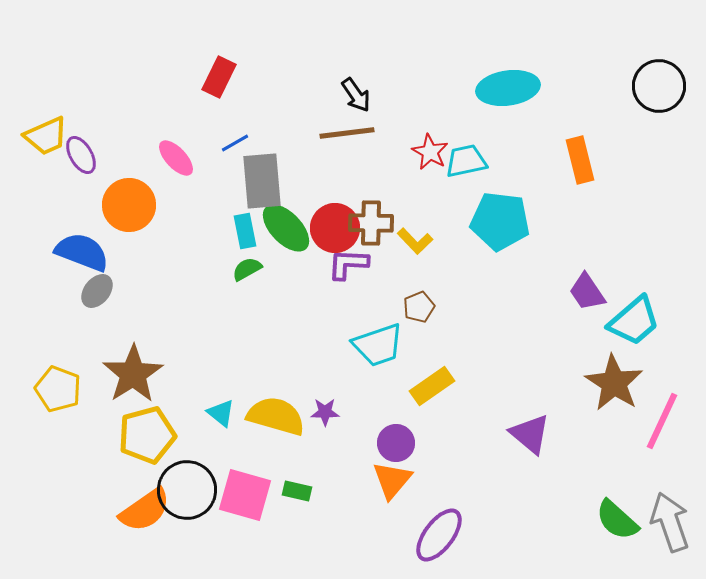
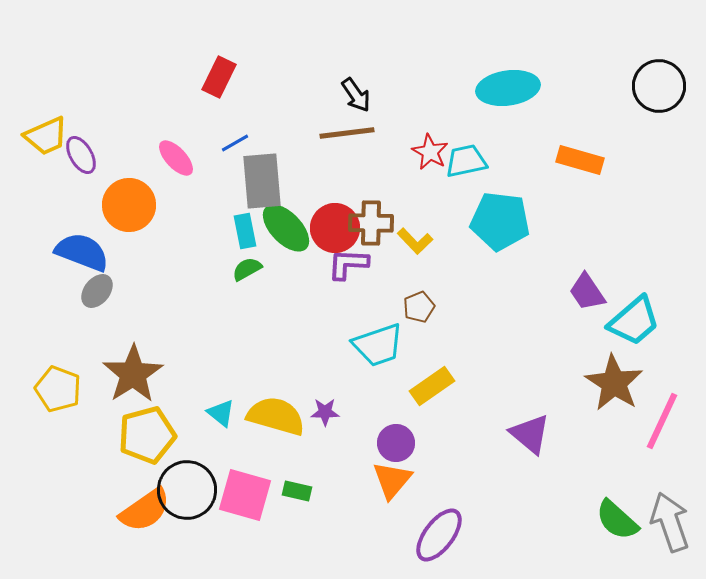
orange rectangle at (580, 160): rotated 60 degrees counterclockwise
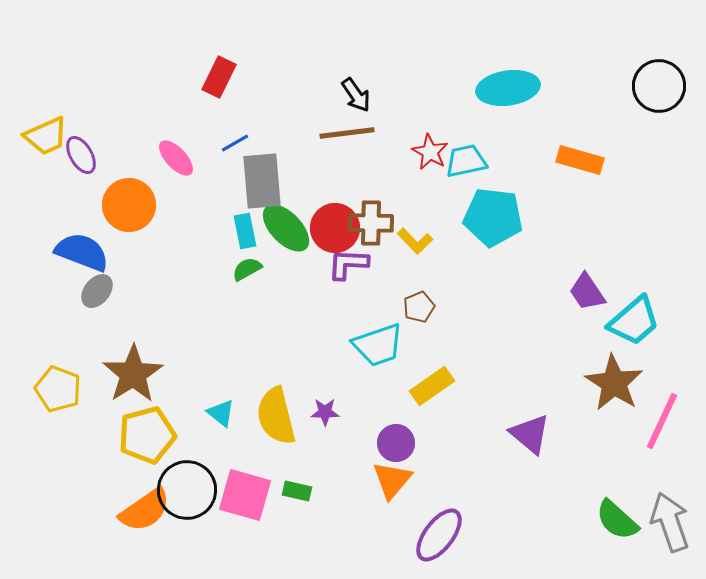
cyan pentagon at (500, 221): moved 7 px left, 4 px up
yellow semicircle at (276, 416): rotated 120 degrees counterclockwise
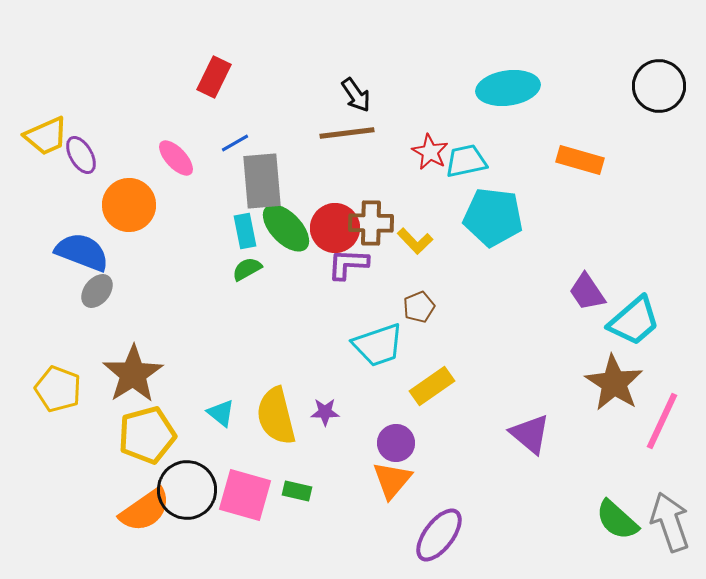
red rectangle at (219, 77): moved 5 px left
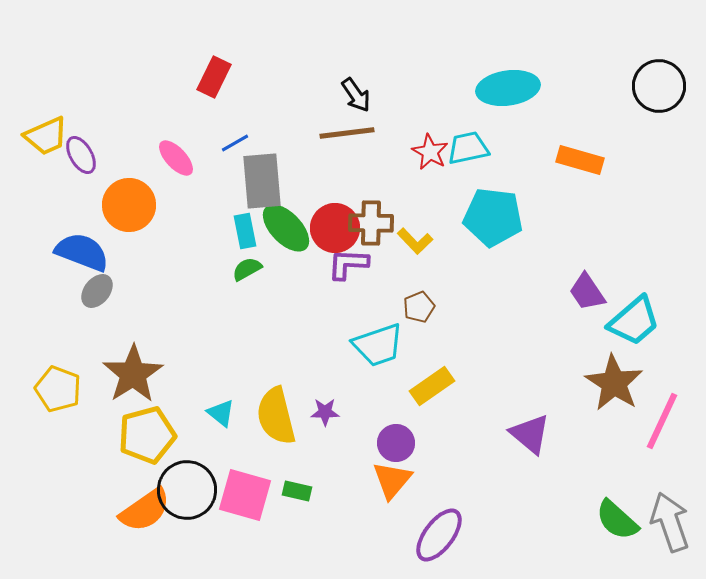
cyan trapezoid at (466, 161): moved 2 px right, 13 px up
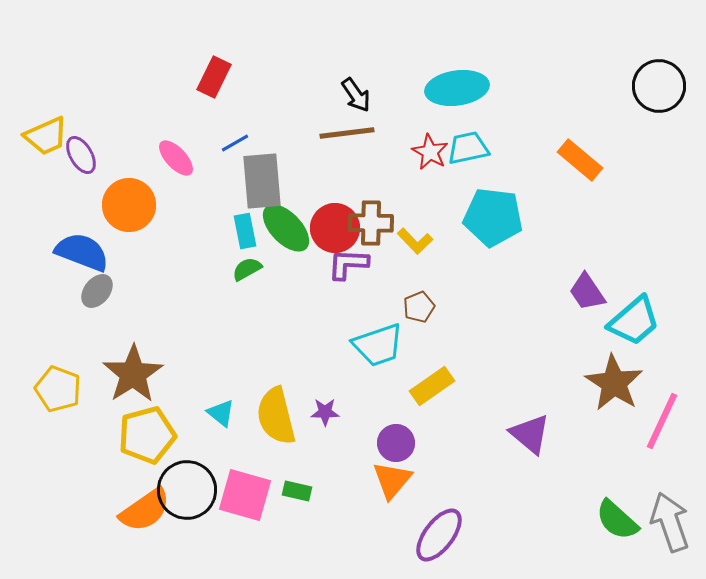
cyan ellipse at (508, 88): moved 51 px left
orange rectangle at (580, 160): rotated 24 degrees clockwise
